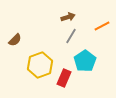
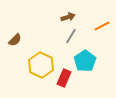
yellow hexagon: moved 1 px right; rotated 15 degrees counterclockwise
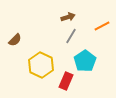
red rectangle: moved 2 px right, 3 px down
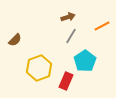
yellow hexagon: moved 2 px left, 3 px down; rotated 15 degrees clockwise
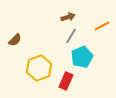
cyan pentagon: moved 3 px left, 4 px up; rotated 10 degrees clockwise
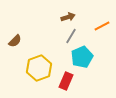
brown semicircle: moved 1 px down
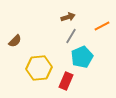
yellow hexagon: rotated 15 degrees clockwise
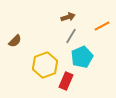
yellow hexagon: moved 6 px right, 3 px up; rotated 15 degrees counterclockwise
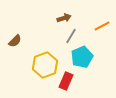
brown arrow: moved 4 px left, 1 px down
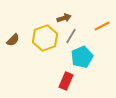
brown semicircle: moved 2 px left, 1 px up
yellow hexagon: moved 27 px up
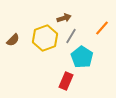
orange line: moved 2 px down; rotated 21 degrees counterclockwise
cyan pentagon: rotated 15 degrees counterclockwise
